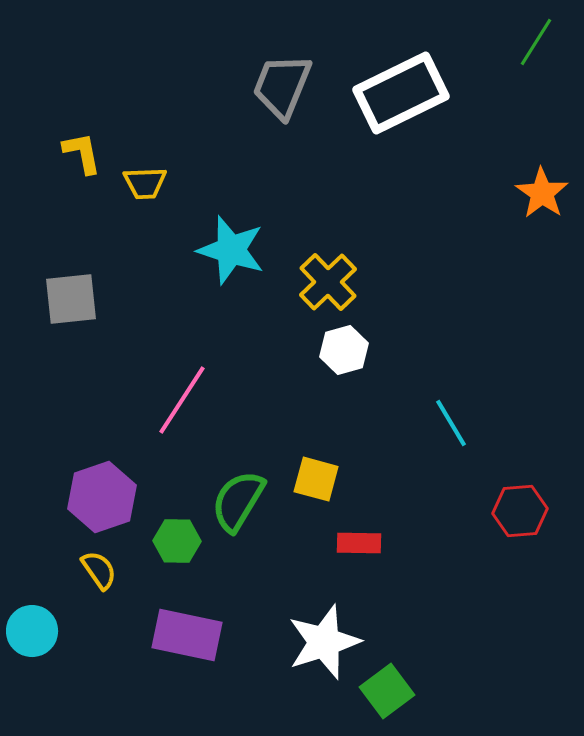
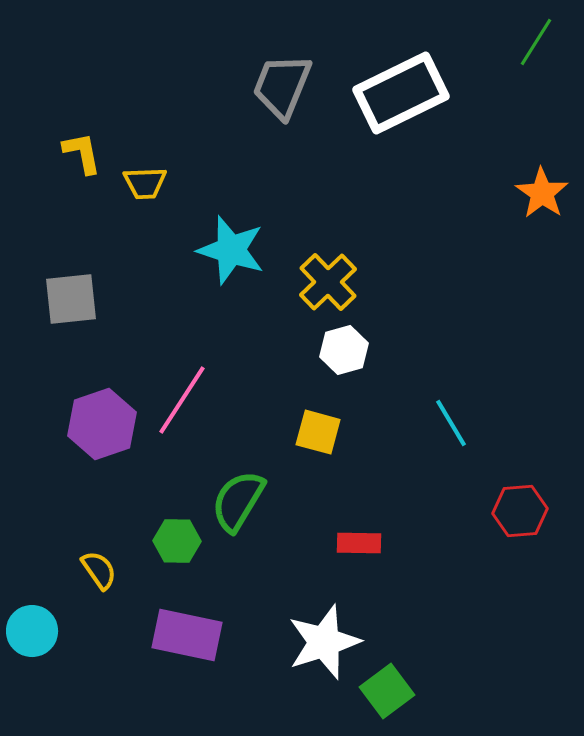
yellow square: moved 2 px right, 47 px up
purple hexagon: moved 73 px up
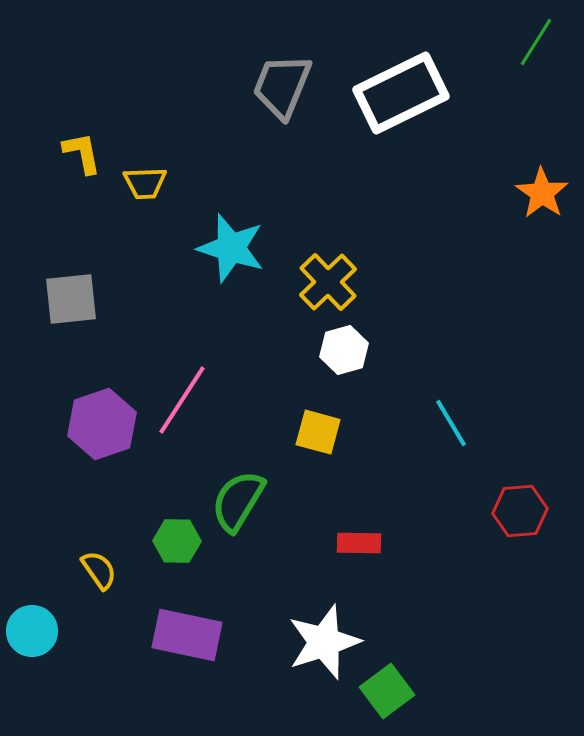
cyan star: moved 2 px up
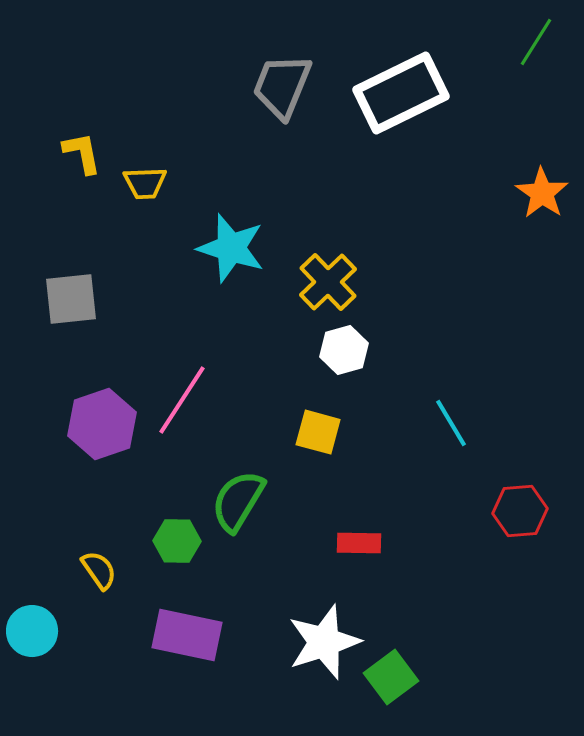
green square: moved 4 px right, 14 px up
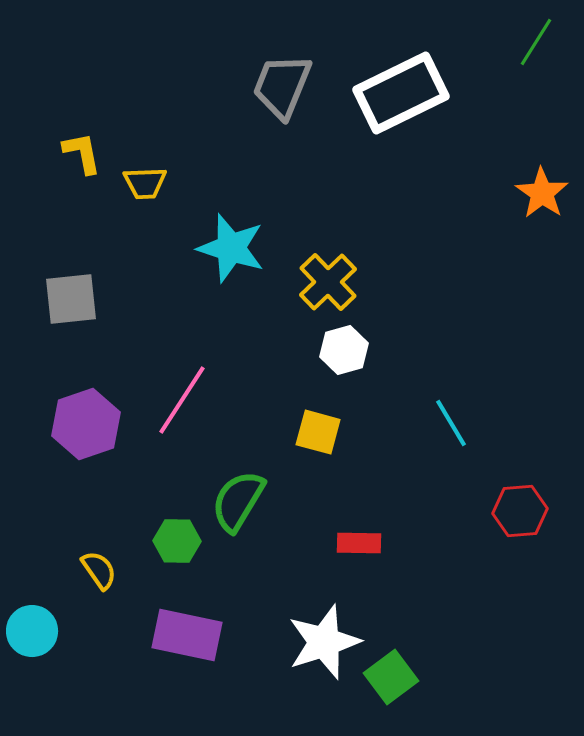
purple hexagon: moved 16 px left
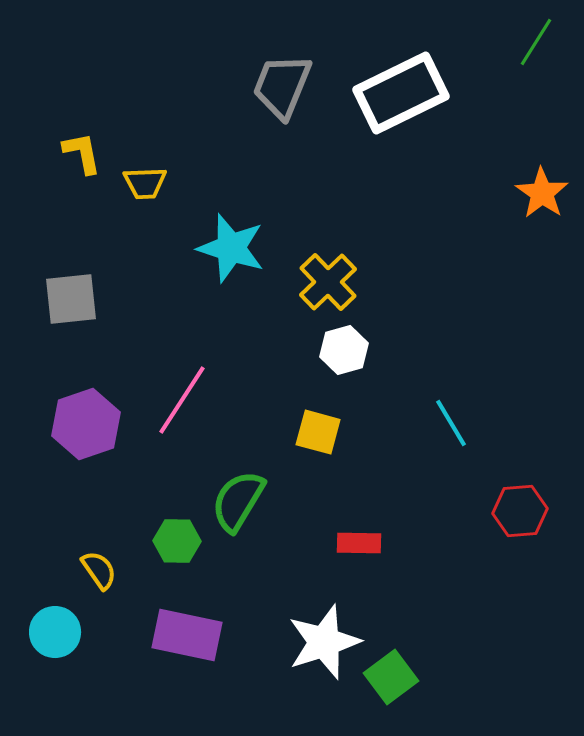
cyan circle: moved 23 px right, 1 px down
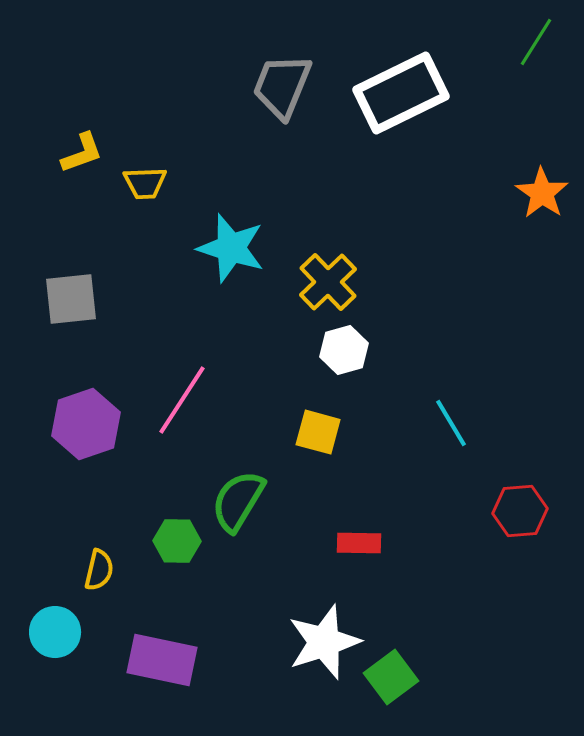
yellow L-shape: rotated 81 degrees clockwise
yellow semicircle: rotated 48 degrees clockwise
purple rectangle: moved 25 px left, 25 px down
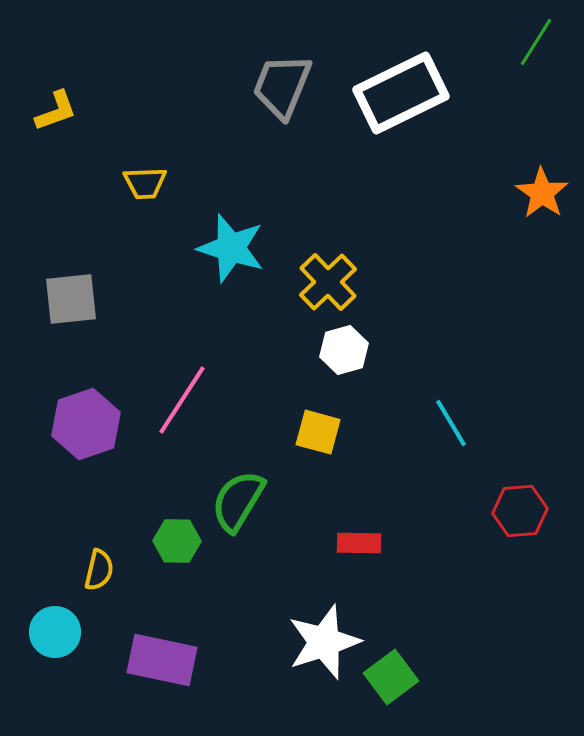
yellow L-shape: moved 26 px left, 42 px up
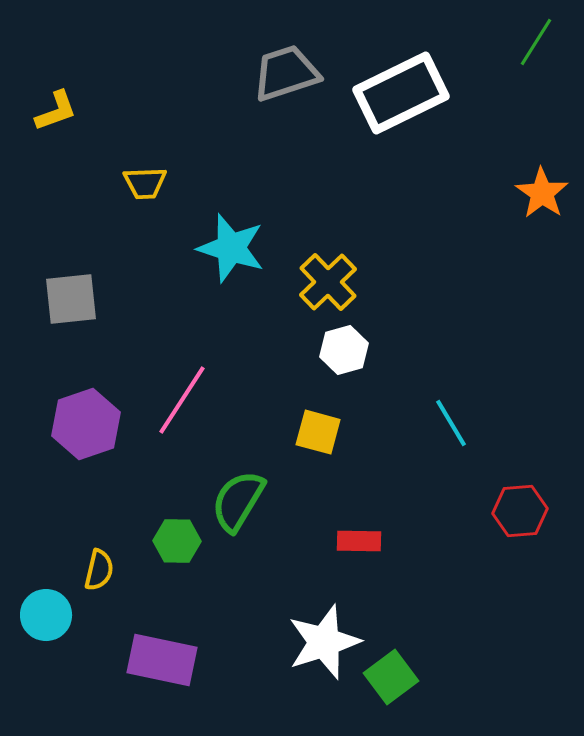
gray trapezoid: moved 4 px right, 13 px up; rotated 50 degrees clockwise
red rectangle: moved 2 px up
cyan circle: moved 9 px left, 17 px up
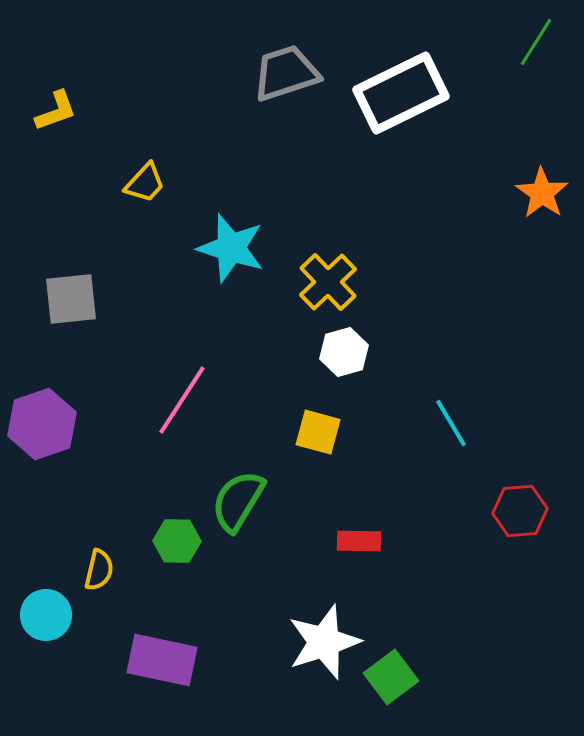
yellow trapezoid: rotated 45 degrees counterclockwise
white hexagon: moved 2 px down
purple hexagon: moved 44 px left
